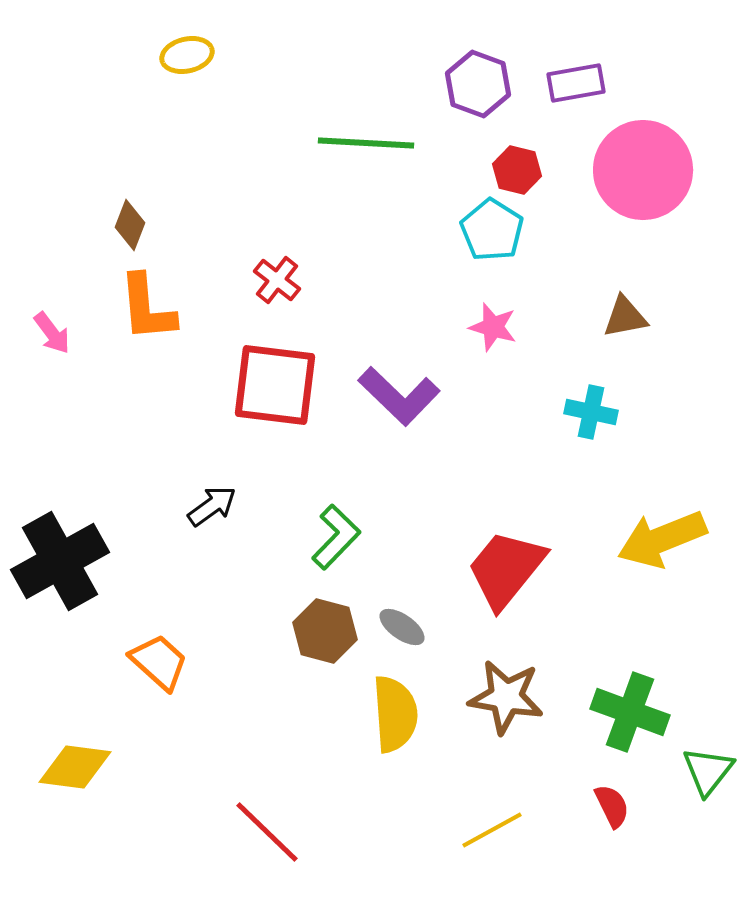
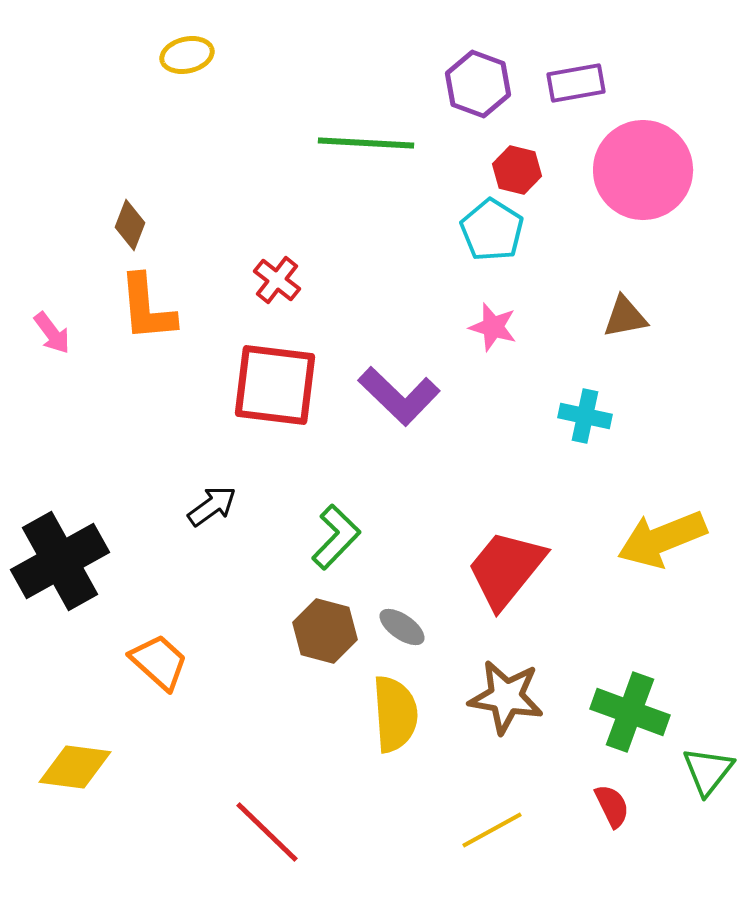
cyan cross: moved 6 px left, 4 px down
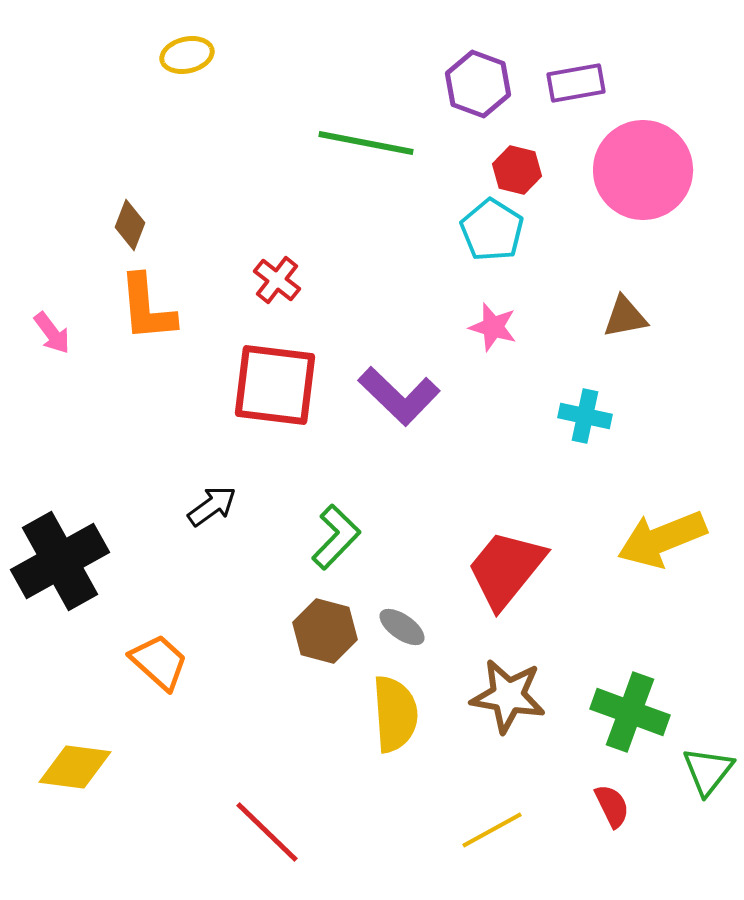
green line: rotated 8 degrees clockwise
brown star: moved 2 px right, 1 px up
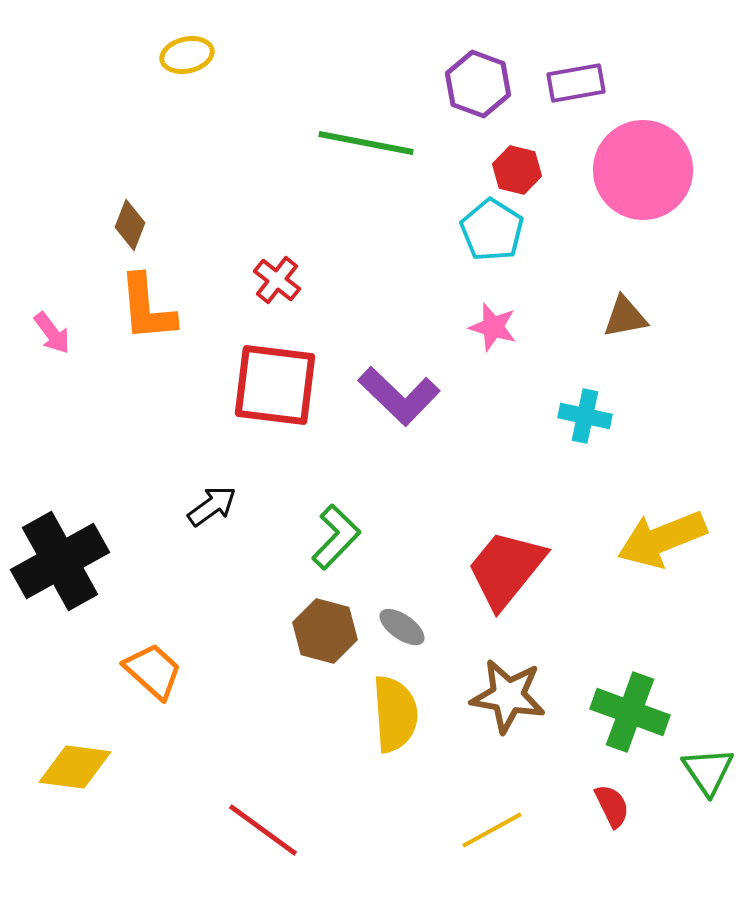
orange trapezoid: moved 6 px left, 9 px down
green triangle: rotated 12 degrees counterclockwise
red line: moved 4 px left, 2 px up; rotated 8 degrees counterclockwise
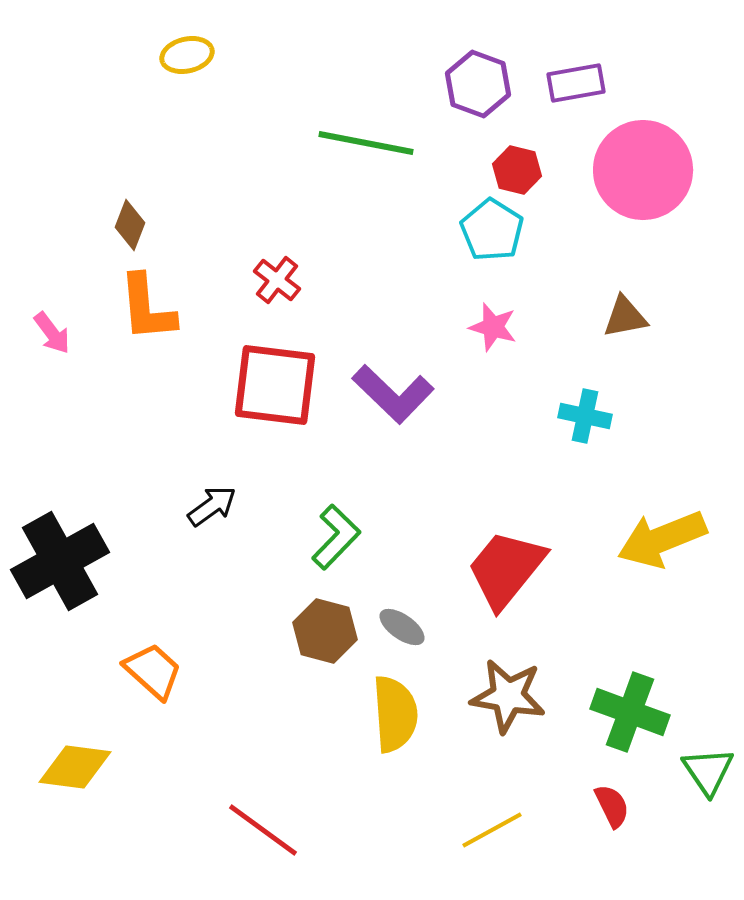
purple L-shape: moved 6 px left, 2 px up
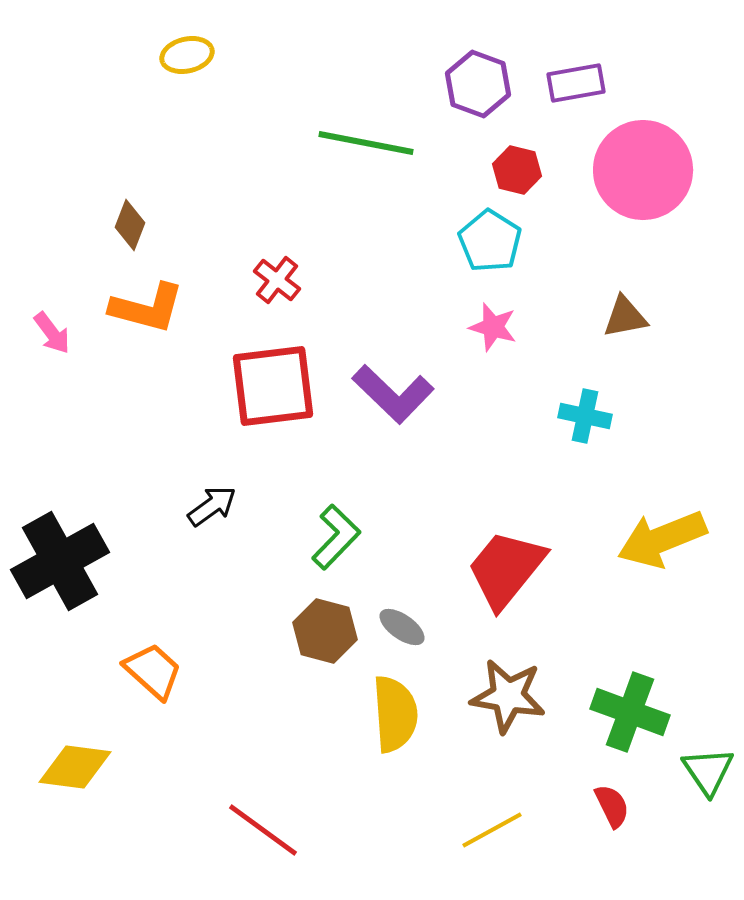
cyan pentagon: moved 2 px left, 11 px down
orange L-shape: rotated 70 degrees counterclockwise
red square: moved 2 px left, 1 px down; rotated 14 degrees counterclockwise
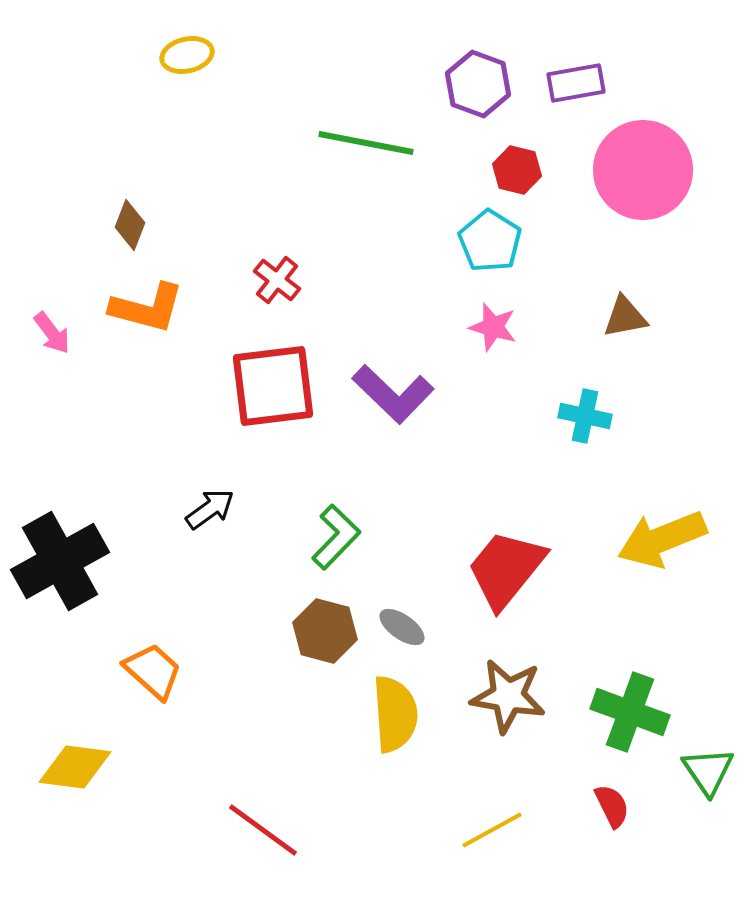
black arrow: moved 2 px left, 3 px down
